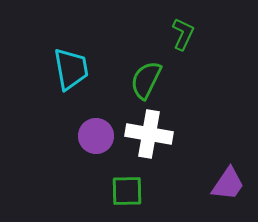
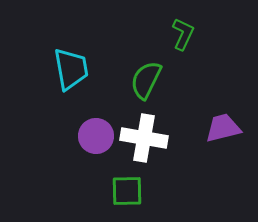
white cross: moved 5 px left, 4 px down
purple trapezoid: moved 5 px left, 56 px up; rotated 138 degrees counterclockwise
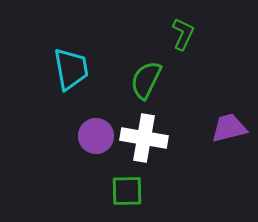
purple trapezoid: moved 6 px right
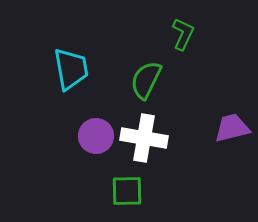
purple trapezoid: moved 3 px right
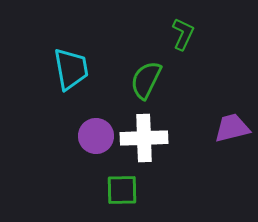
white cross: rotated 12 degrees counterclockwise
green square: moved 5 px left, 1 px up
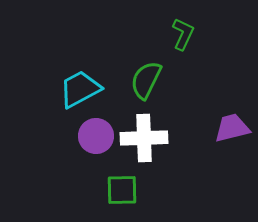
cyan trapezoid: moved 9 px right, 20 px down; rotated 108 degrees counterclockwise
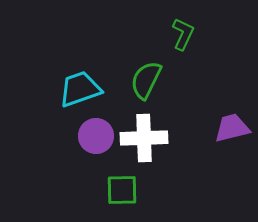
cyan trapezoid: rotated 9 degrees clockwise
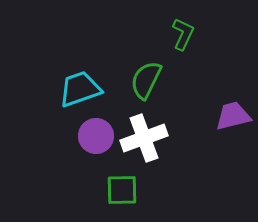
purple trapezoid: moved 1 px right, 12 px up
white cross: rotated 18 degrees counterclockwise
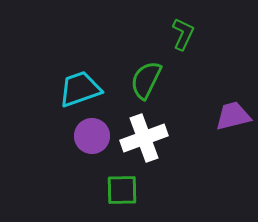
purple circle: moved 4 px left
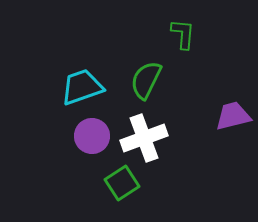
green L-shape: rotated 20 degrees counterclockwise
cyan trapezoid: moved 2 px right, 2 px up
green square: moved 7 px up; rotated 32 degrees counterclockwise
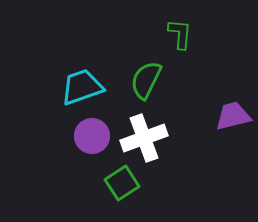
green L-shape: moved 3 px left
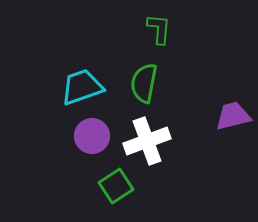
green L-shape: moved 21 px left, 5 px up
green semicircle: moved 2 px left, 3 px down; rotated 15 degrees counterclockwise
white cross: moved 3 px right, 3 px down
green square: moved 6 px left, 3 px down
